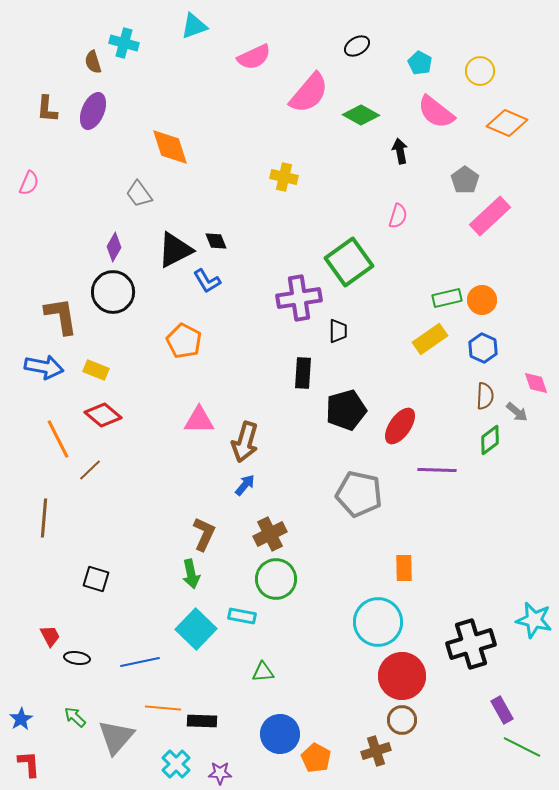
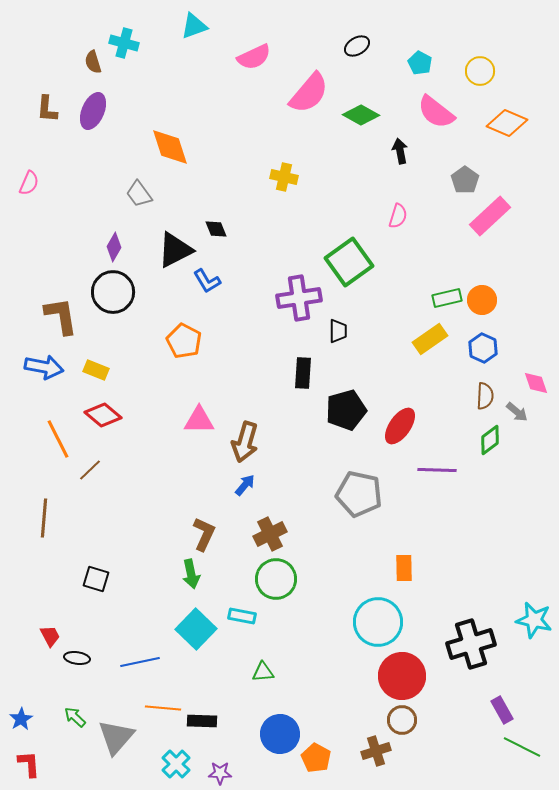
black diamond at (216, 241): moved 12 px up
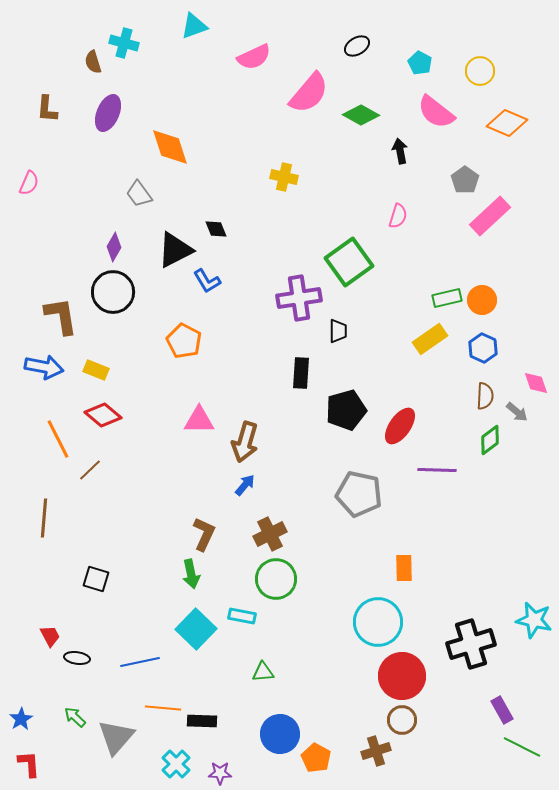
purple ellipse at (93, 111): moved 15 px right, 2 px down
black rectangle at (303, 373): moved 2 px left
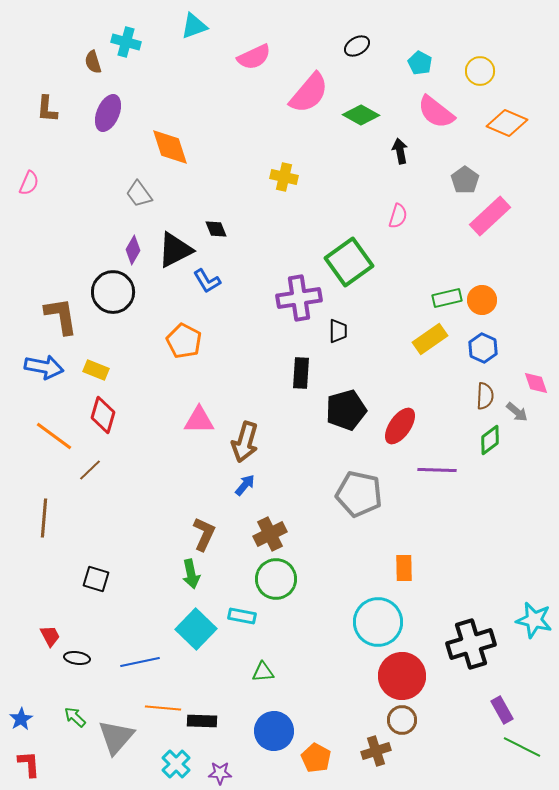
cyan cross at (124, 43): moved 2 px right, 1 px up
purple diamond at (114, 247): moved 19 px right, 3 px down
red diamond at (103, 415): rotated 66 degrees clockwise
orange line at (58, 439): moved 4 px left, 3 px up; rotated 27 degrees counterclockwise
blue circle at (280, 734): moved 6 px left, 3 px up
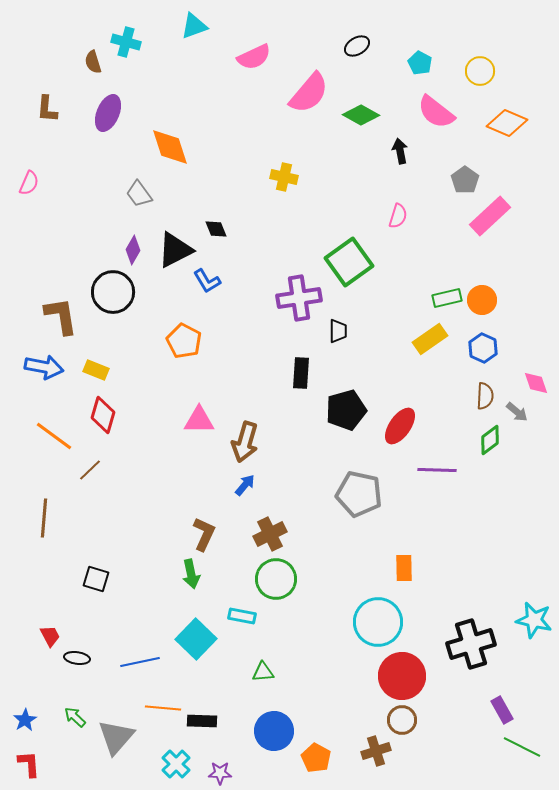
cyan square at (196, 629): moved 10 px down
blue star at (21, 719): moved 4 px right, 1 px down
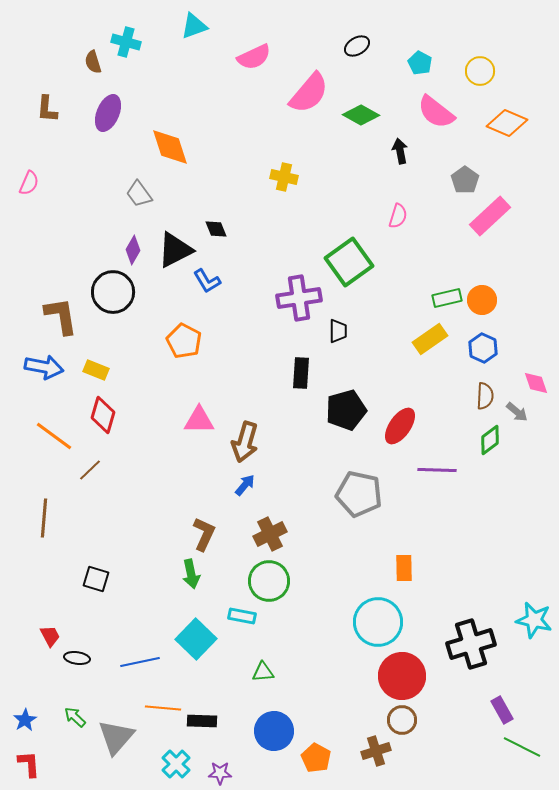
green circle at (276, 579): moved 7 px left, 2 px down
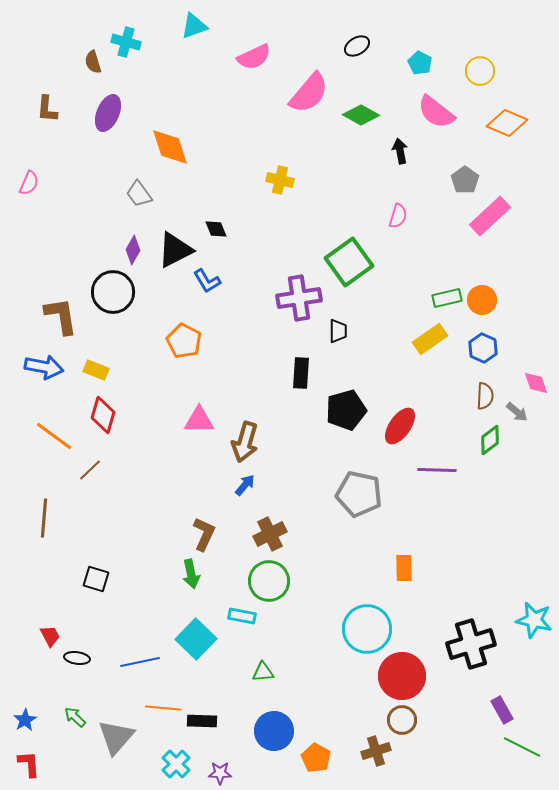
yellow cross at (284, 177): moved 4 px left, 3 px down
cyan circle at (378, 622): moved 11 px left, 7 px down
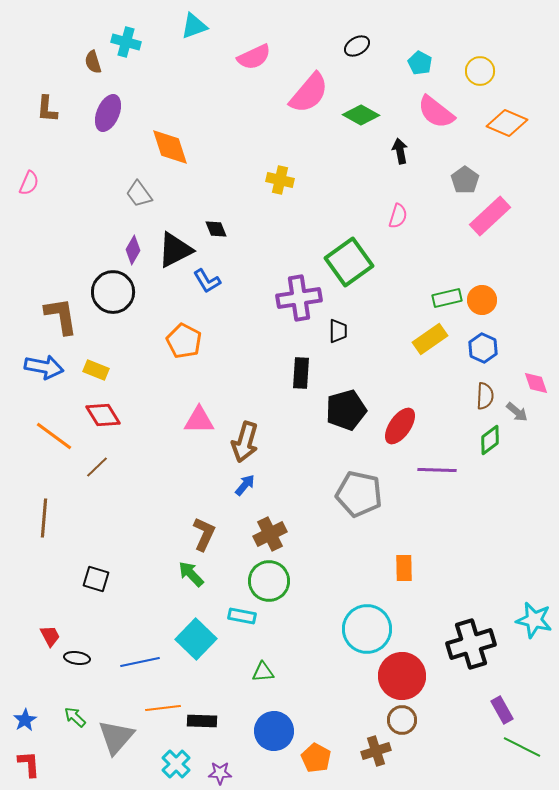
red diamond at (103, 415): rotated 48 degrees counterclockwise
brown line at (90, 470): moved 7 px right, 3 px up
green arrow at (191, 574): rotated 148 degrees clockwise
orange line at (163, 708): rotated 12 degrees counterclockwise
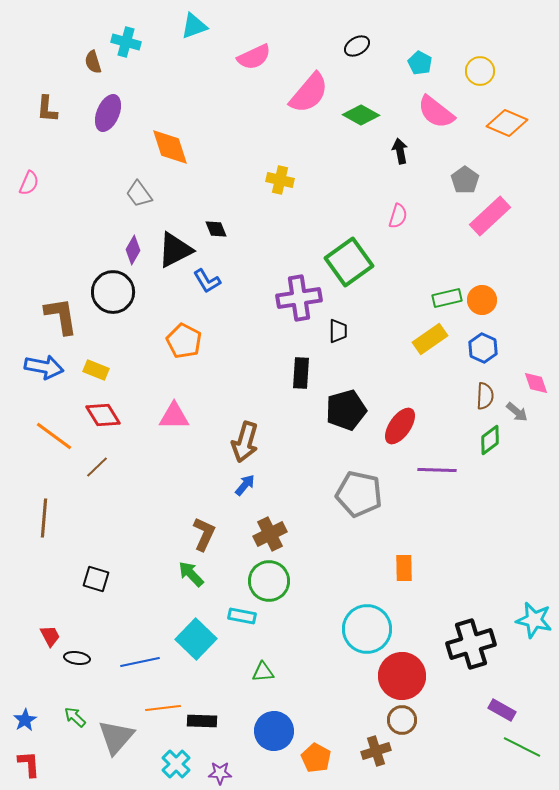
pink triangle at (199, 420): moved 25 px left, 4 px up
purple rectangle at (502, 710): rotated 32 degrees counterclockwise
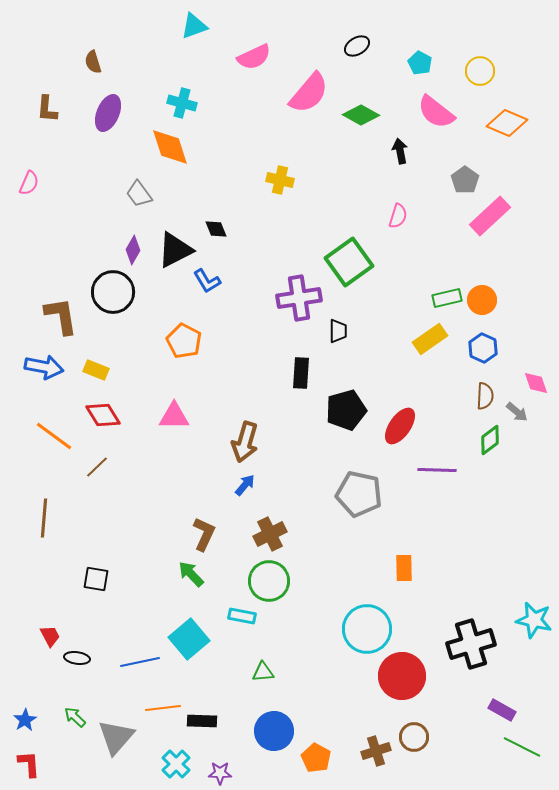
cyan cross at (126, 42): moved 56 px right, 61 px down
black square at (96, 579): rotated 8 degrees counterclockwise
cyan square at (196, 639): moved 7 px left; rotated 6 degrees clockwise
brown circle at (402, 720): moved 12 px right, 17 px down
